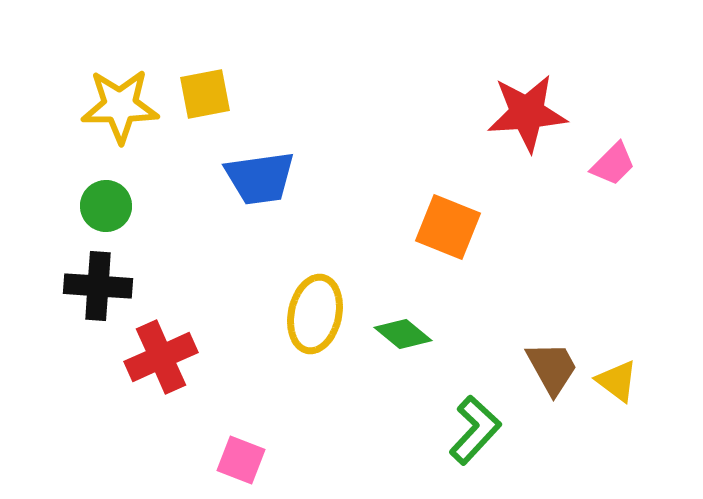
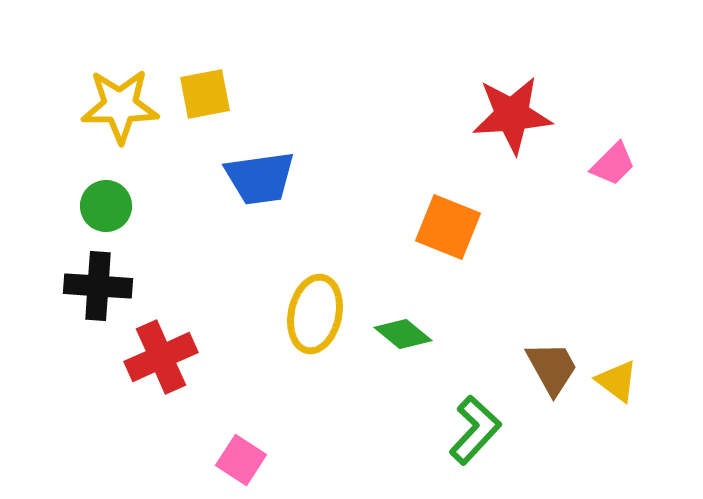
red star: moved 15 px left, 2 px down
pink square: rotated 12 degrees clockwise
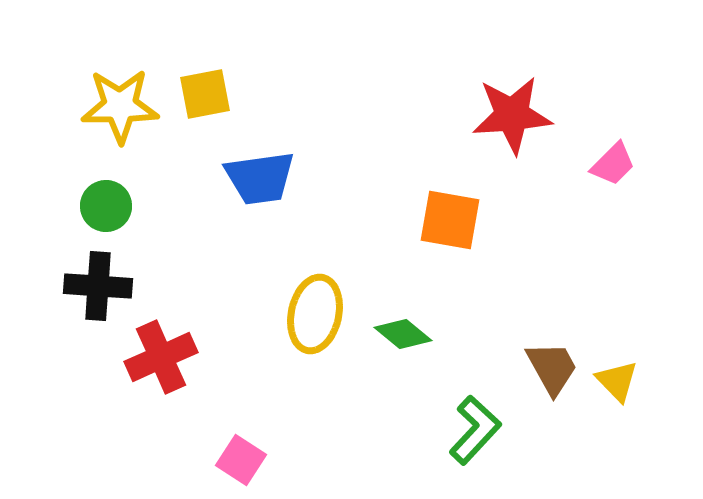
orange square: moved 2 px right, 7 px up; rotated 12 degrees counterclockwise
yellow triangle: rotated 9 degrees clockwise
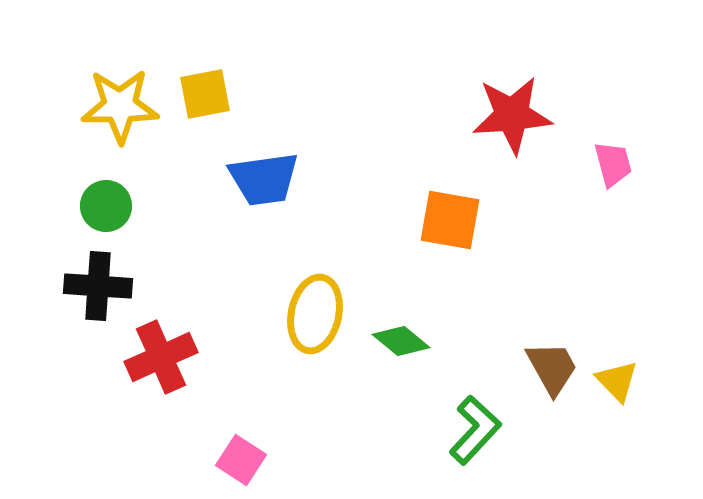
pink trapezoid: rotated 60 degrees counterclockwise
blue trapezoid: moved 4 px right, 1 px down
green diamond: moved 2 px left, 7 px down
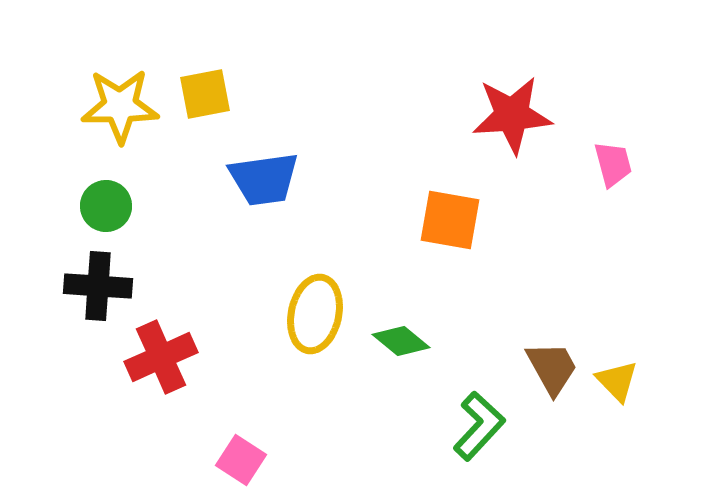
green L-shape: moved 4 px right, 4 px up
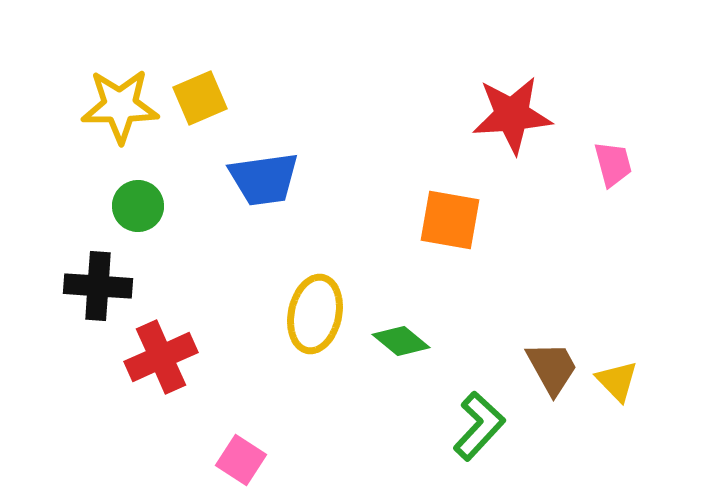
yellow square: moved 5 px left, 4 px down; rotated 12 degrees counterclockwise
green circle: moved 32 px right
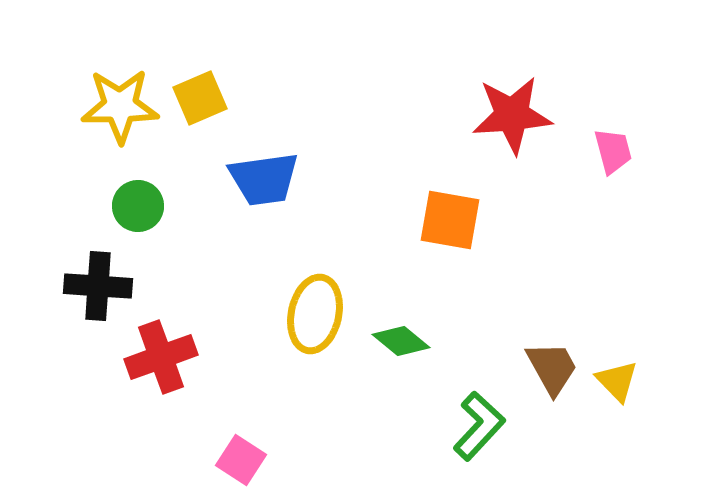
pink trapezoid: moved 13 px up
red cross: rotated 4 degrees clockwise
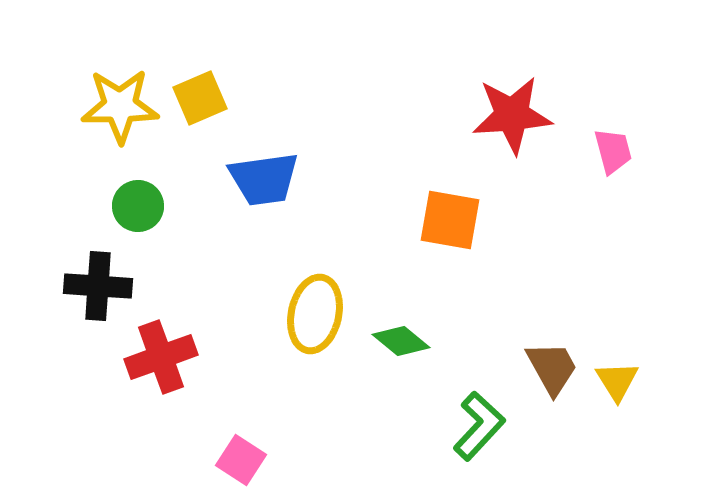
yellow triangle: rotated 12 degrees clockwise
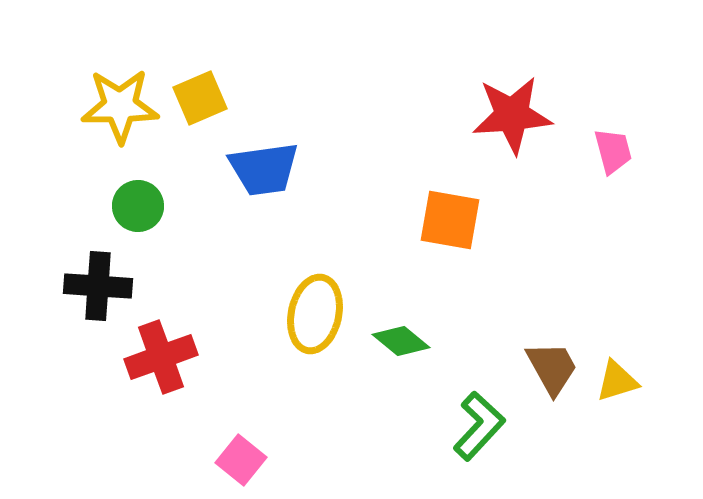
blue trapezoid: moved 10 px up
yellow triangle: rotated 45 degrees clockwise
pink square: rotated 6 degrees clockwise
